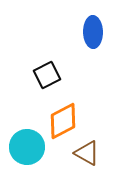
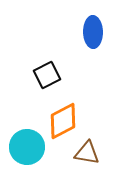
brown triangle: rotated 20 degrees counterclockwise
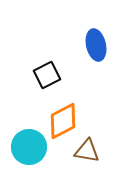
blue ellipse: moved 3 px right, 13 px down; rotated 12 degrees counterclockwise
cyan circle: moved 2 px right
brown triangle: moved 2 px up
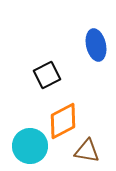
cyan circle: moved 1 px right, 1 px up
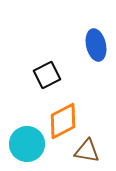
cyan circle: moved 3 px left, 2 px up
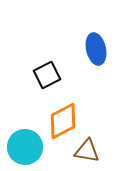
blue ellipse: moved 4 px down
cyan circle: moved 2 px left, 3 px down
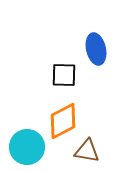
black square: moved 17 px right; rotated 28 degrees clockwise
cyan circle: moved 2 px right
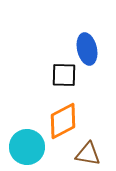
blue ellipse: moved 9 px left
brown triangle: moved 1 px right, 3 px down
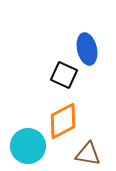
black square: rotated 24 degrees clockwise
cyan circle: moved 1 px right, 1 px up
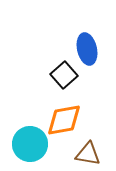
black square: rotated 24 degrees clockwise
orange diamond: moved 1 px right, 1 px up; rotated 18 degrees clockwise
cyan circle: moved 2 px right, 2 px up
